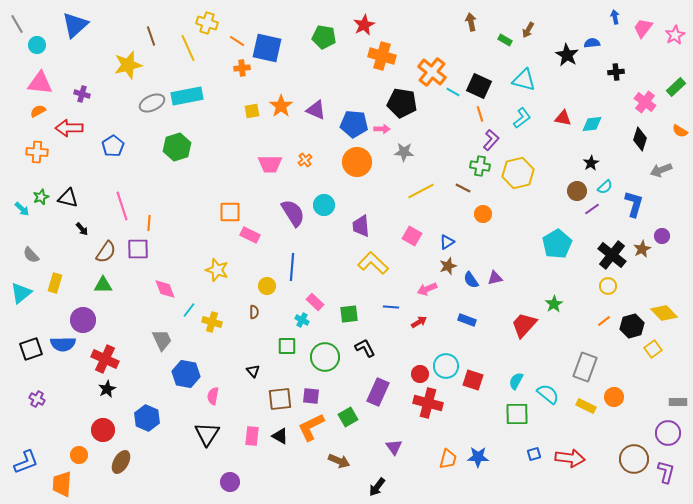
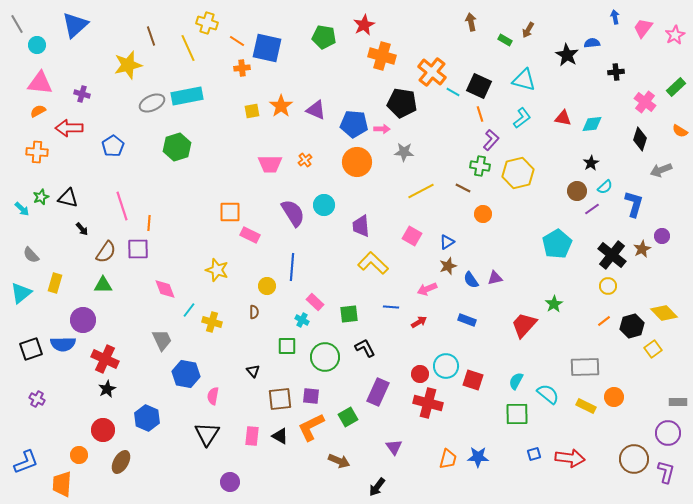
gray rectangle at (585, 367): rotated 68 degrees clockwise
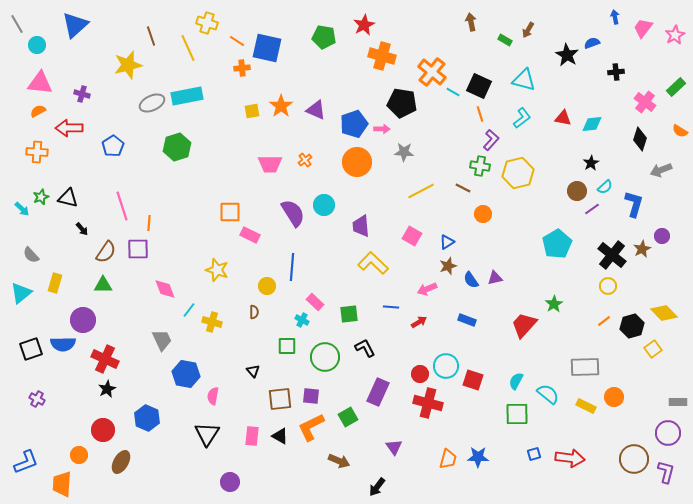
blue semicircle at (592, 43): rotated 14 degrees counterclockwise
blue pentagon at (354, 124): rotated 24 degrees counterclockwise
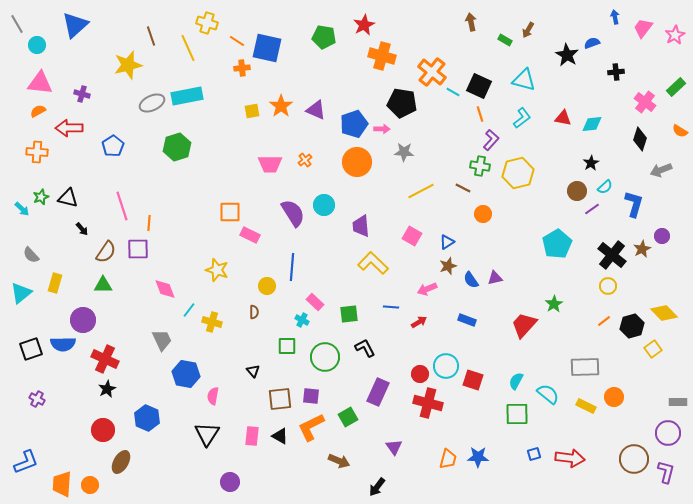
orange circle at (79, 455): moved 11 px right, 30 px down
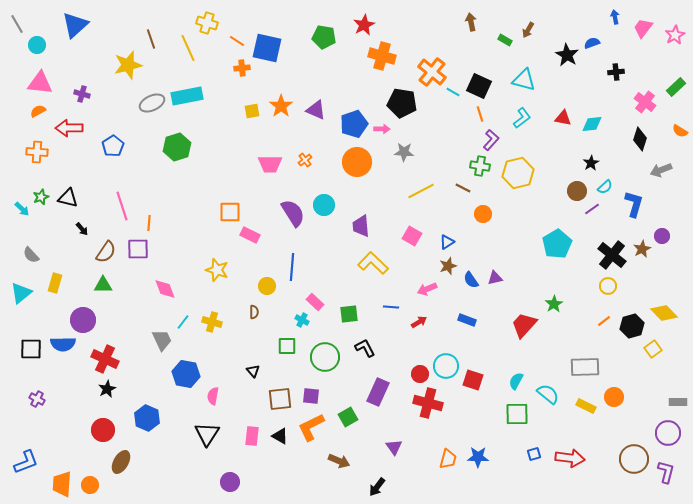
brown line at (151, 36): moved 3 px down
cyan line at (189, 310): moved 6 px left, 12 px down
black square at (31, 349): rotated 20 degrees clockwise
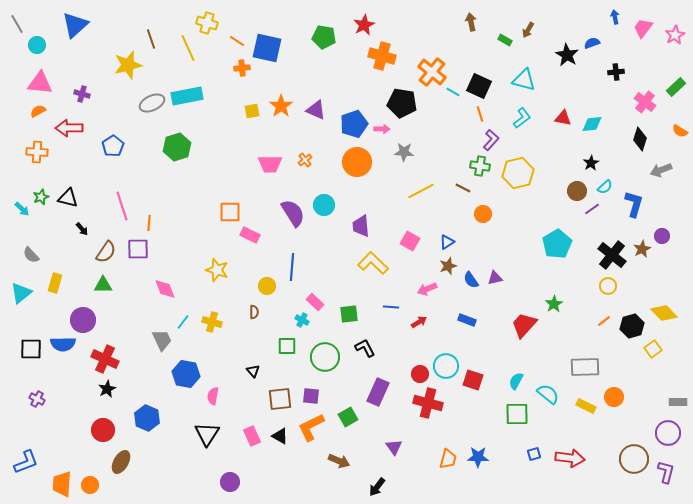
pink square at (412, 236): moved 2 px left, 5 px down
pink rectangle at (252, 436): rotated 30 degrees counterclockwise
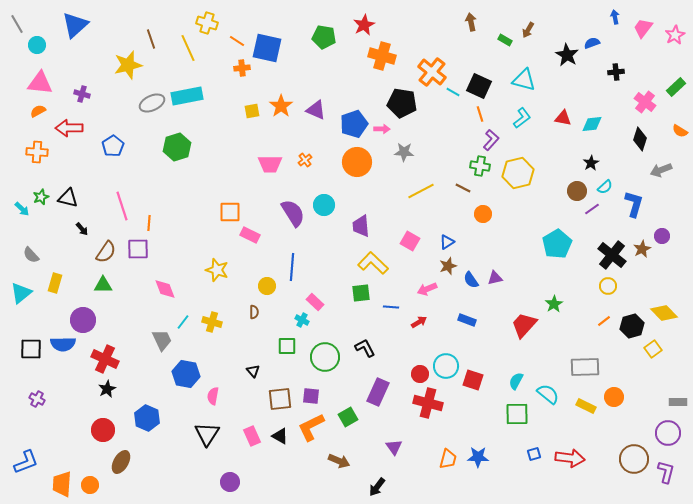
green square at (349, 314): moved 12 px right, 21 px up
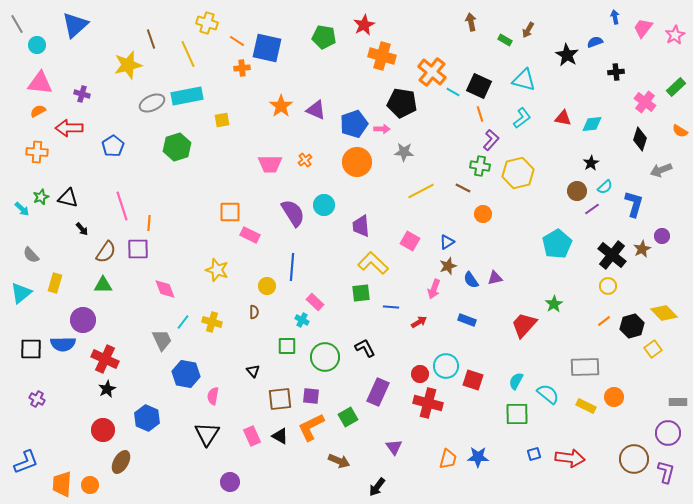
blue semicircle at (592, 43): moved 3 px right, 1 px up
yellow line at (188, 48): moved 6 px down
yellow square at (252, 111): moved 30 px left, 9 px down
pink arrow at (427, 289): moved 7 px right; rotated 48 degrees counterclockwise
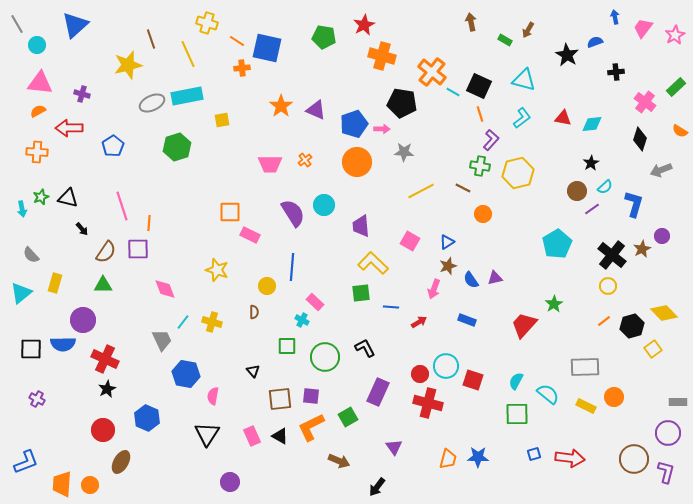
cyan arrow at (22, 209): rotated 35 degrees clockwise
